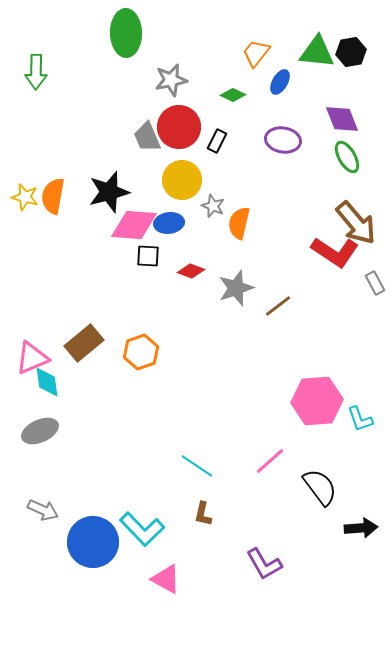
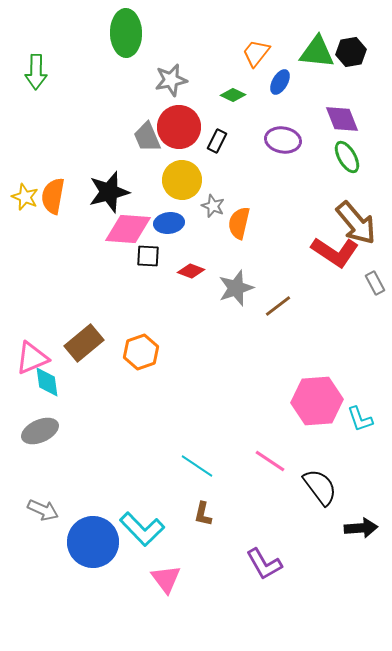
yellow star at (25, 197): rotated 8 degrees clockwise
pink diamond at (134, 225): moved 6 px left, 4 px down
pink line at (270, 461): rotated 76 degrees clockwise
pink triangle at (166, 579): rotated 24 degrees clockwise
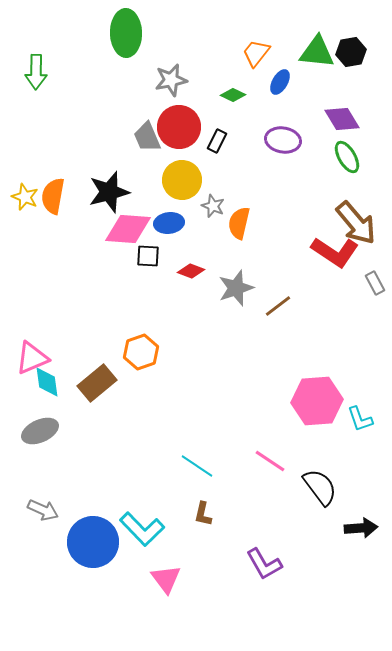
purple diamond at (342, 119): rotated 9 degrees counterclockwise
brown rectangle at (84, 343): moved 13 px right, 40 px down
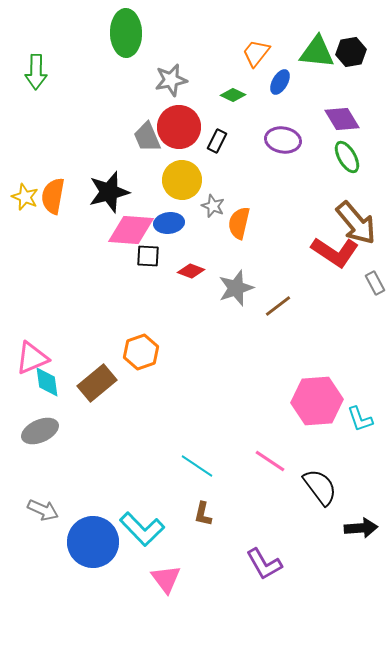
pink diamond at (128, 229): moved 3 px right, 1 px down
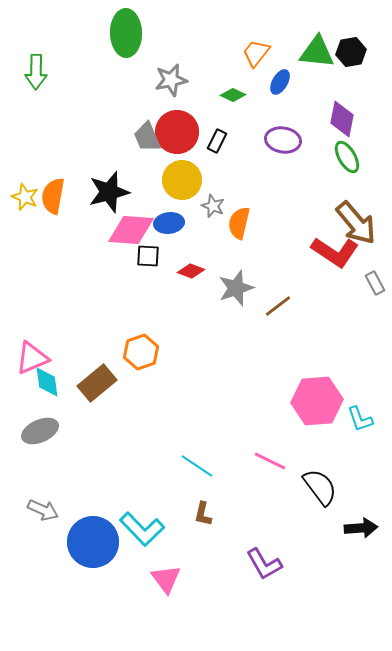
purple diamond at (342, 119): rotated 42 degrees clockwise
red circle at (179, 127): moved 2 px left, 5 px down
pink line at (270, 461): rotated 8 degrees counterclockwise
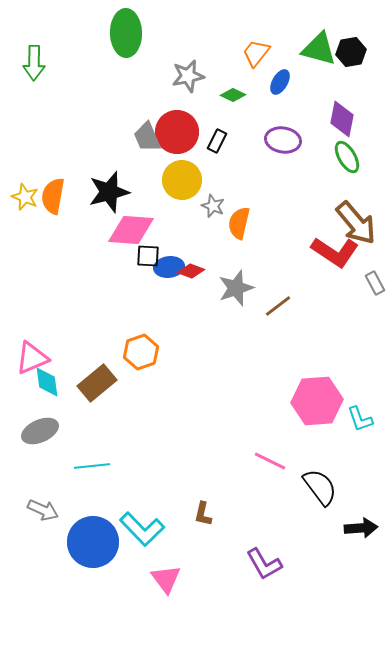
green triangle at (317, 52): moved 2 px right, 3 px up; rotated 9 degrees clockwise
green arrow at (36, 72): moved 2 px left, 9 px up
gray star at (171, 80): moved 17 px right, 4 px up
blue ellipse at (169, 223): moved 44 px down
cyan line at (197, 466): moved 105 px left; rotated 40 degrees counterclockwise
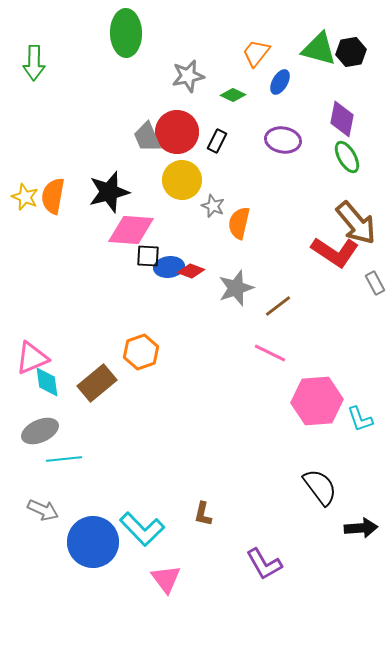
pink line at (270, 461): moved 108 px up
cyan line at (92, 466): moved 28 px left, 7 px up
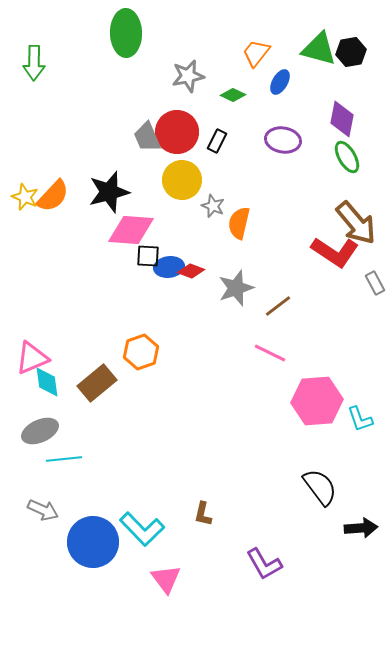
orange semicircle at (53, 196): rotated 147 degrees counterclockwise
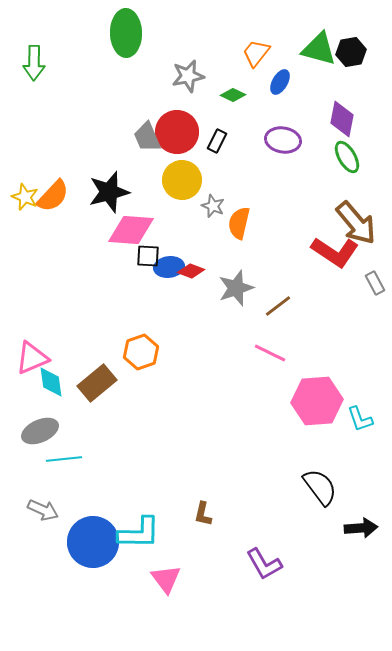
cyan diamond at (47, 382): moved 4 px right
cyan L-shape at (142, 529): moved 3 px left, 4 px down; rotated 45 degrees counterclockwise
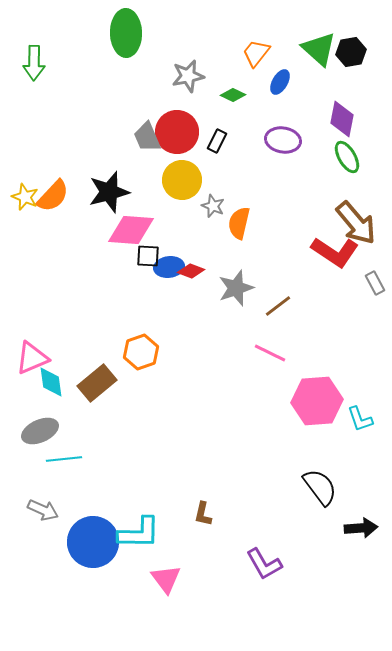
green triangle at (319, 49): rotated 27 degrees clockwise
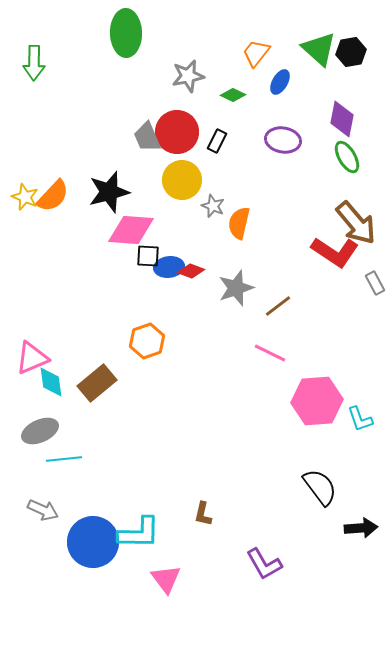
orange hexagon at (141, 352): moved 6 px right, 11 px up
